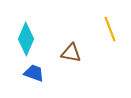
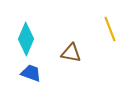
blue trapezoid: moved 3 px left
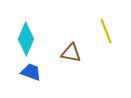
yellow line: moved 4 px left, 2 px down
blue trapezoid: moved 1 px up
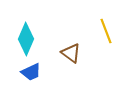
brown triangle: rotated 25 degrees clockwise
blue trapezoid: rotated 135 degrees clockwise
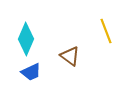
brown triangle: moved 1 px left, 3 px down
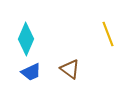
yellow line: moved 2 px right, 3 px down
brown triangle: moved 13 px down
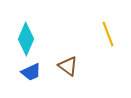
brown triangle: moved 2 px left, 3 px up
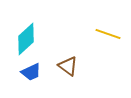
yellow line: rotated 50 degrees counterclockwise
cyan diamond: rotated 24 degrees clockwise
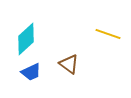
brown triangle: moved 1 px right, 2 px up
